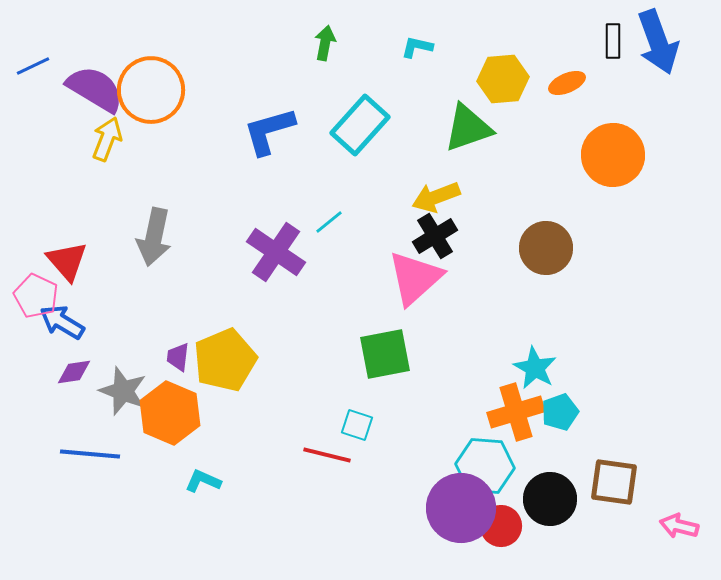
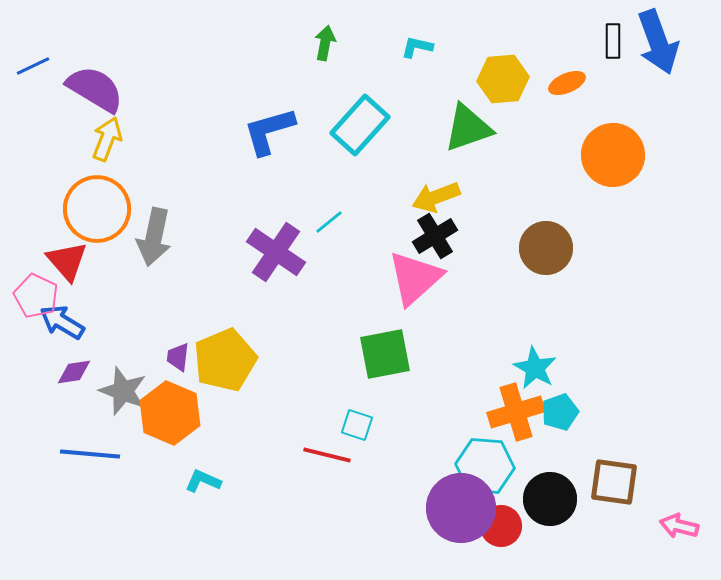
orange circle at (151, 90): moved 54 px left, 119 px down
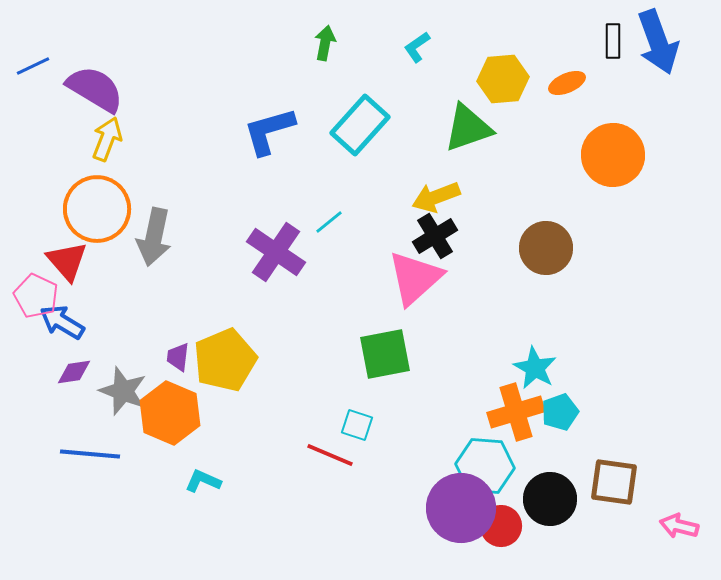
cyan L-shape at (417, 47): rotated 48 degrees counterclockwise
red line at (327, 455): moved 3 px right; rotated 9 degrees clockwise
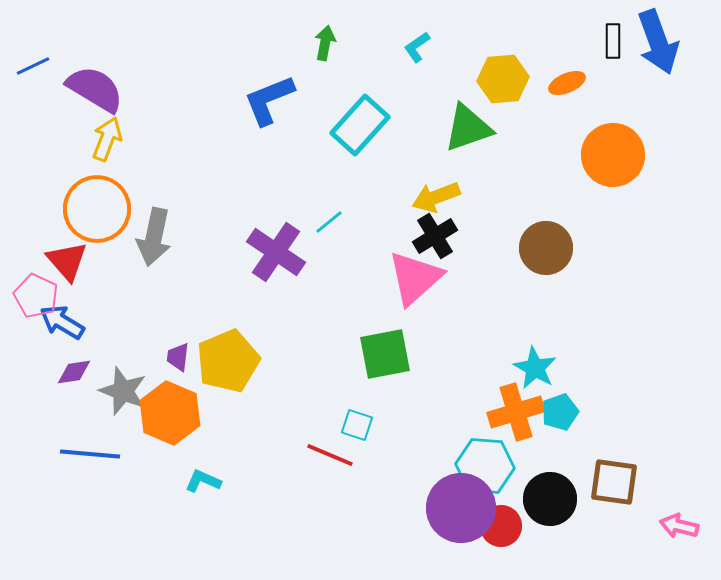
blue L-shape at (269, 131): moved 31 px up; rotated 6 degrees counterclockwise
yellow pentagon at (225, 360): moved 3 px right, 1 px down
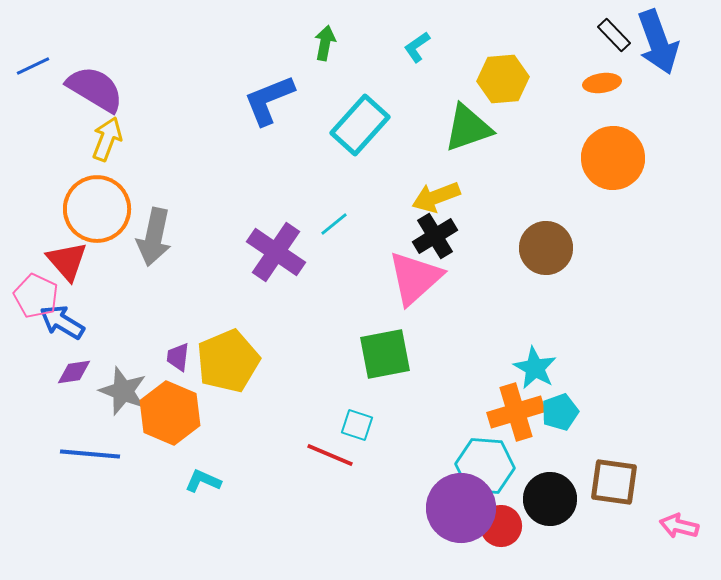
black rectangle at (613, 41): moved 1 px right, 6 px up; rotated 44 degrees counterclockwise
orange ellipse at (567, 83): moved 35 px right; rotated 15 degrees clockwise
orange circle at (613, 155): moved 3 px down
cyan line at (329, 222): moved 5 px right, 2 px down
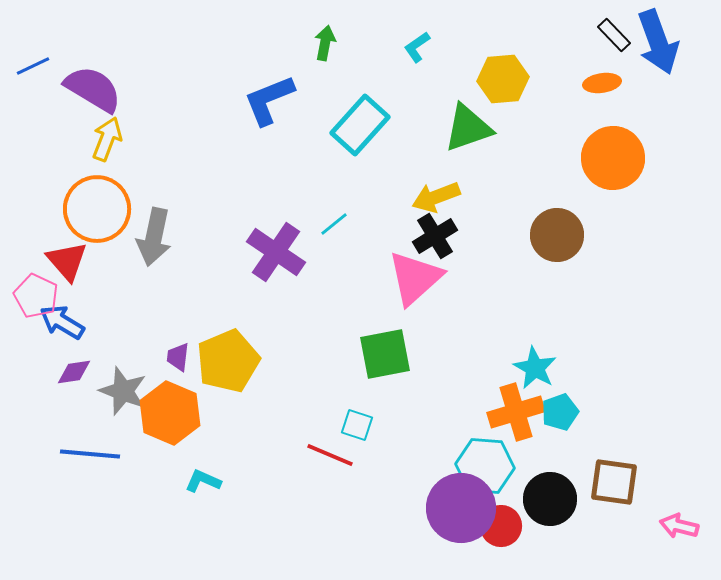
purple semicircle at (95, 89): moved 2 px left
brown circle at (546, 248): moved 11 px right, 13 px up
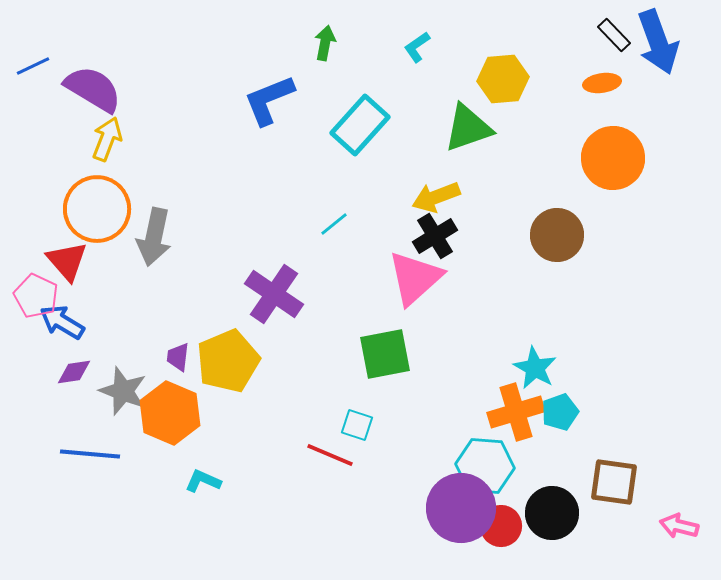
purple cross at (276, 252): moved 2 px left, 42 px down
black circle at (550, 499): moved 2 px right, 14 px down
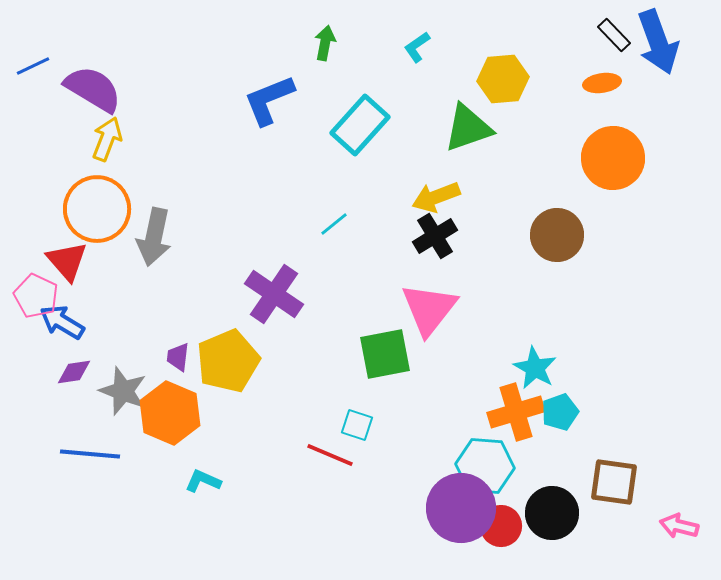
pink triangle at (415, 278): moved 14 px right, 31 px down; rotated 10 degrees counterclockwise
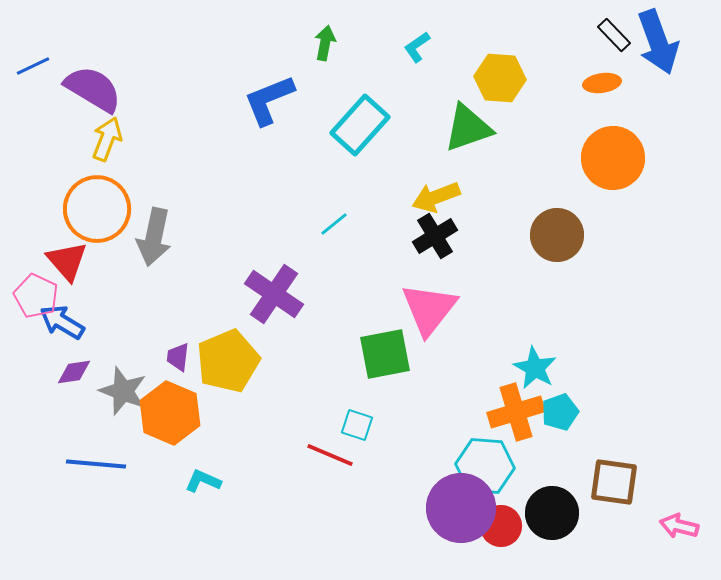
yellow hexagon at (503, 79): moved 3 px left, 1 px up; rotated 9 degrees clockwise
blue line at (90, 454): moved 6 px right, 10 px down
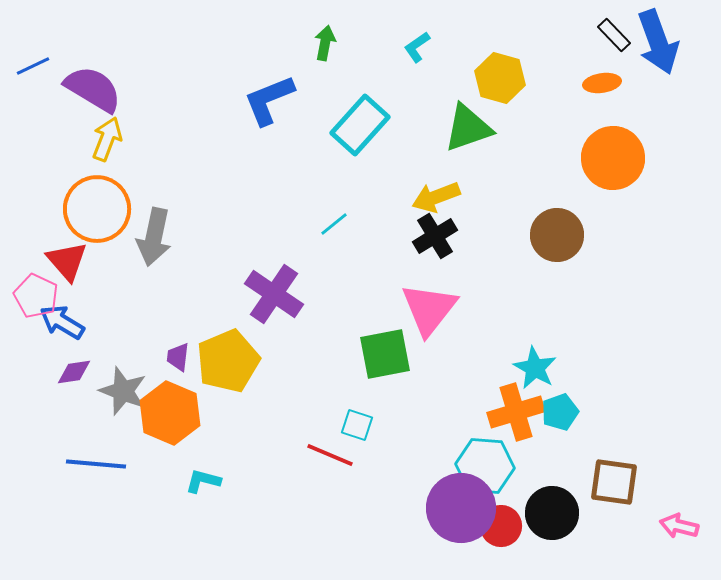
yellow hexagon at (500, 78): rotated 12 degrees clockwise
cyan L-shape at (203, 481): rotated 9 degrees counterclockwise
